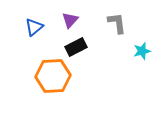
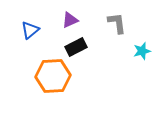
purple triangle: rotated 24 degrees clockwise
blue triangle: moved 4 px left, 3 px down
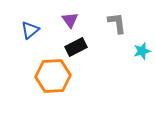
purple triangle: rotated 42 degrees counterclockwise
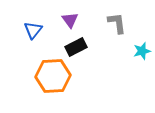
blue triangle: moved 3 px right; rotated 12 degrees counterclockwise
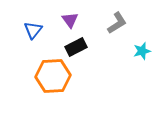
gray L-shape: rotated 65 degrees clockwise
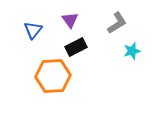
cyan star: moved 10 px left
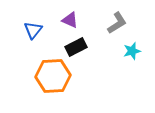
purple triangle: rotated 30 degrees counterclockwise
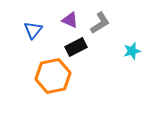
gray L-shape: moved 17 px left
orange hexagon: rotated 8 degrees counterclockwise
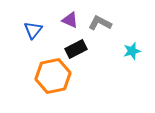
gray L-shape: rotated 120 degrees counterclockwise
black rectangle: moved 2 px down
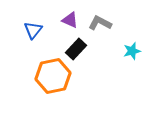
black rectangle: rotated 20 degrees counterclockwise
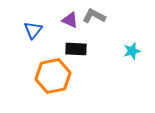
gray L-shape: moved 6 px left, 7 px up
black rectangle: rotated 50 degrees clockwise
